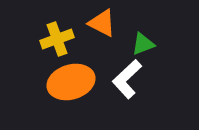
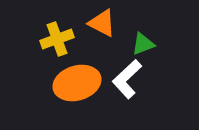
orange ellipse: moved 6 px right, 1 px down
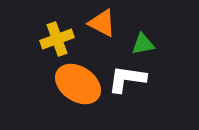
green triangle: rotated 10 degrees clockwise
white L-shape: rotated 51 degrees clockwise
orange ellipse: moved 1 px right, 1 px down; rotated 51 degrees clockwise
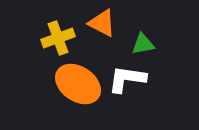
yellow cross: moved 1 px right, 1 px up
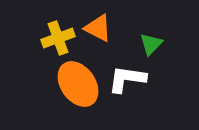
orange triangle: moved 4 px left, 5 px down
green triangle: moved 8 px right; rotated 35 degrees counterclockwise
orange ellipse: rotated 21 degrees clockwise
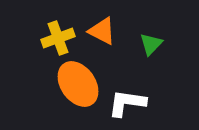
orange triangle: moved 4 px right, 3 px down
white L-shape: moved 24 px down
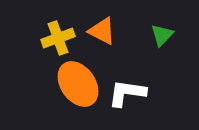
green triangle: moved 11 px right, 9 px up
white L-shape: moved 10 px up
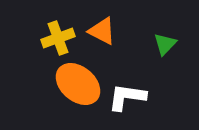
green triangle: moved 3 px right, 9 px down
orange ellipse: rotated 15 degrees counterclockwise
white L-shape: moved 4 px down
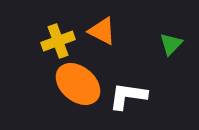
yellow cross: moved 3 px down
green triangle: moved 6 px right
white L-shape: moved 1 px right, 1 px up
